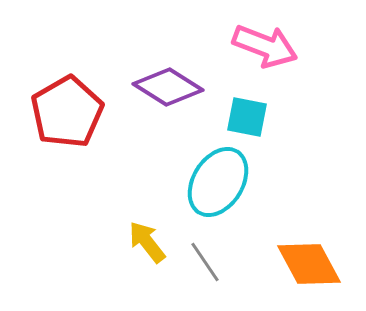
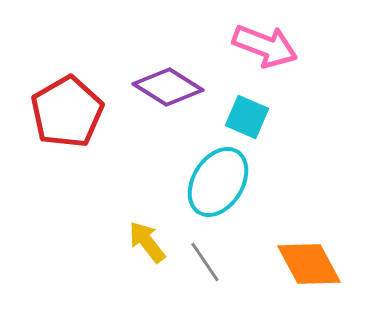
cyan square: rotated 12 degrees clockwise
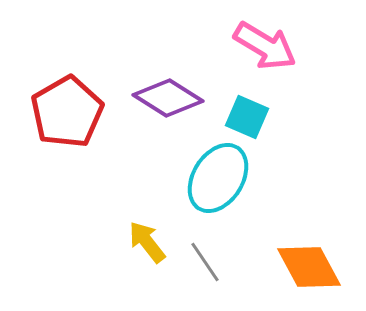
pink arrow: rotated 10 degrees clockwise
purple diamond: moved 11 px down
cyan ellipse: moved 4 px up
orange diamond: moved 3 px down
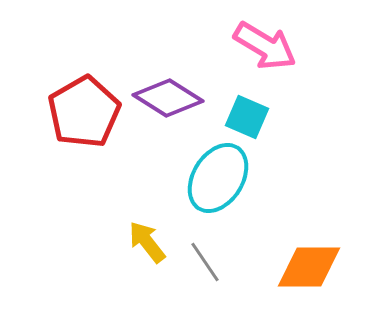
red pentagon: moved 17 px right
orange diamond: rotated 62 degrees counterclockwise
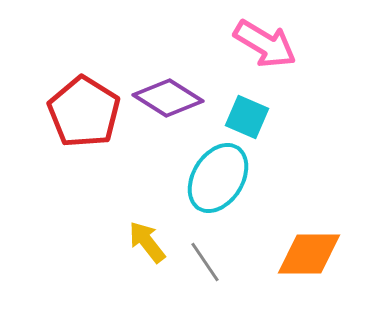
pink arrow: moved 2 px up
red pentagon: rotated 10 degrees counterclockwise
orange diamond: moved 13 px up
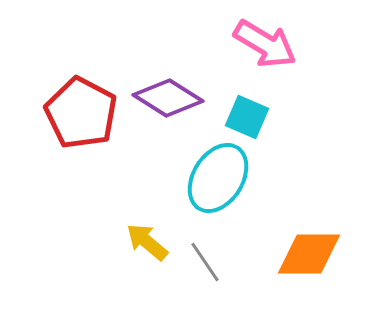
red pentagon: moved 3 px left, 1 px down; rotated 4 degrees counterclockwise
yellow arrow: rotated 12 degrees counterclockwise
